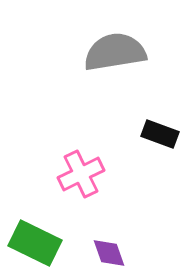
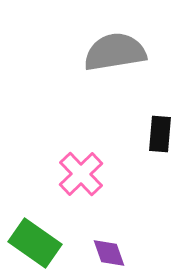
black rectangle: rotated 75 degrees clockwise
pink cross: rotated 18 degrees counterclockwise
green rectangle: rotated 9 degrees clockwise
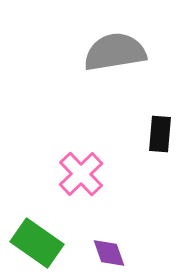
green rectangle: moved 2 px right
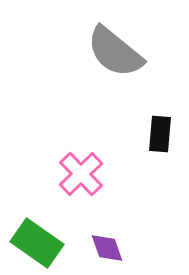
gray semicircle: rotated 132 degrees counterclockwise
purple diamond: moved 2 px left, 5 px up
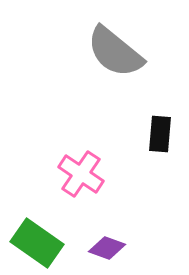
pink cross: rotated 12 degrees counterclockwise
purple diamond: rotated 51 degrees counterclockwise
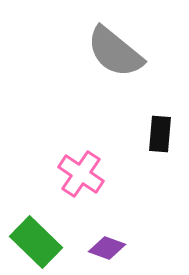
green rectangle: moved 1 px left, 1 px up; rotated 9 degrees clockwise
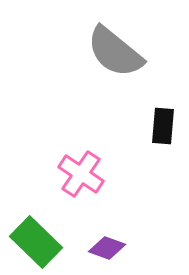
black rectangle: moved 3 px right, 8 px up
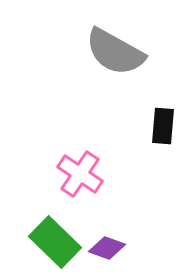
gray semicircle: rotated 10 degrees counterclockwise
pink cross: moved 1 px left
green rectangle: moved 19 px right
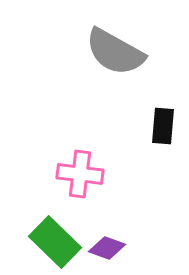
pink cross: rotated 27 degrees counterclockwise
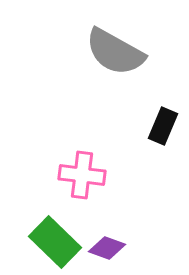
black rectangle: rotated 18 degrees clockwise
pink cross: moved 2 px right, 1 px down
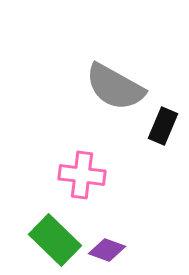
gray semicircle: moved 35 px down
green rectangle: moved 2 px up
purple diamond: moved 2 px down
